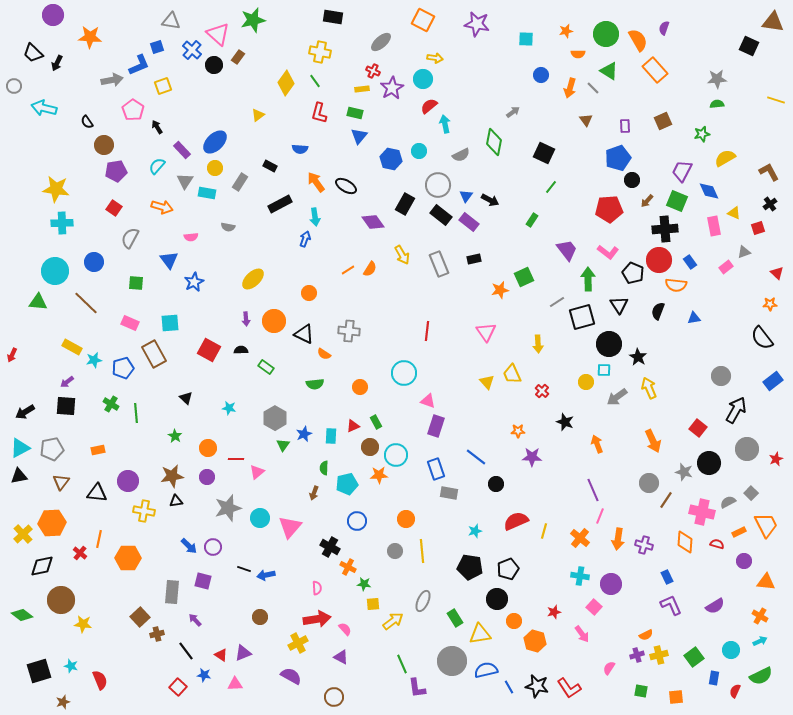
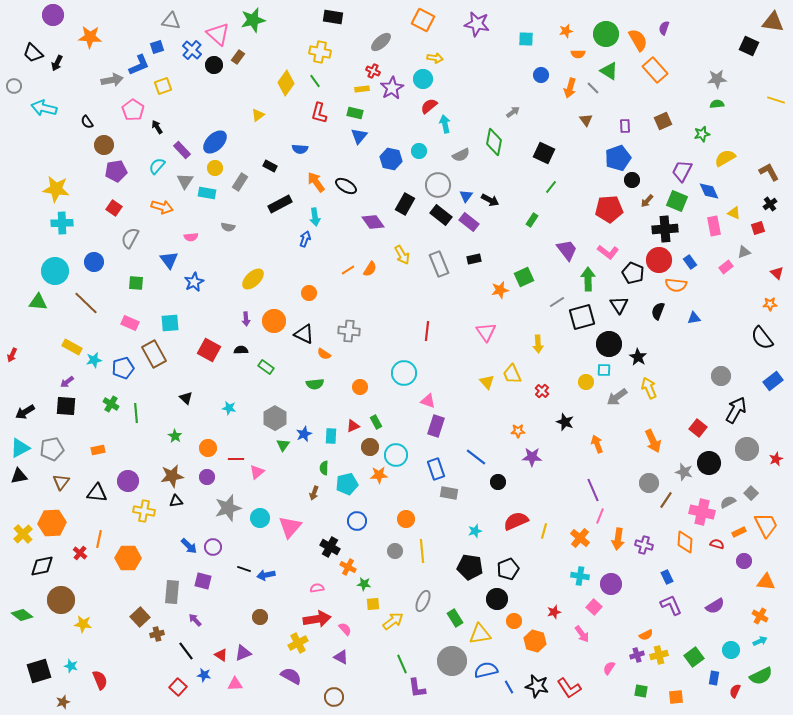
black circle at (496, 484): moved 2 px right, 2 px up
pink semicircle at (317, 588): rotated 96 degrees counterclockwise
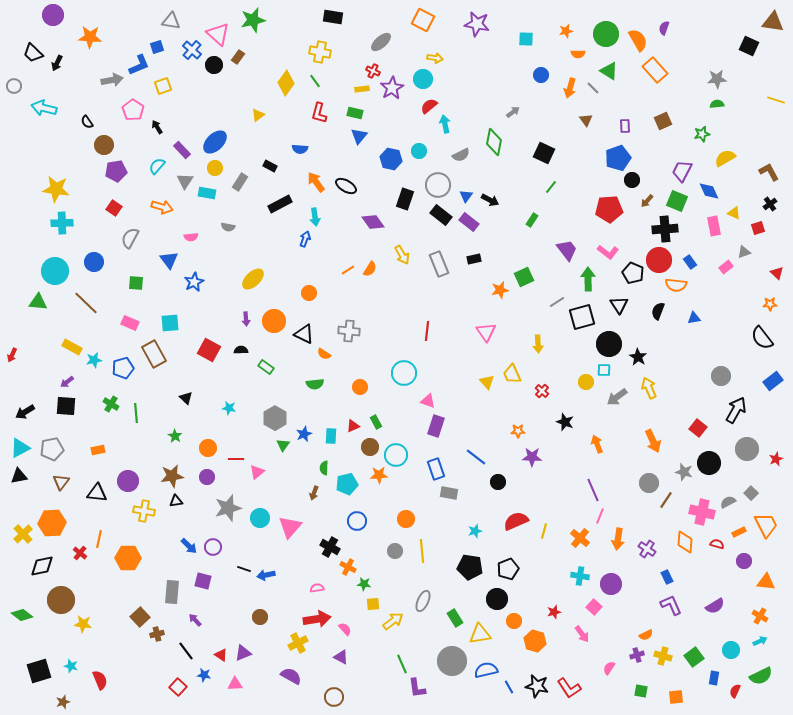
black rectangle at (405, 204): moved 5 px up; rotated 10 degrees counterclockwise
purple cross at (644, 545): moved 3 px right, 4 px down; rotated 18 degrees clockwise
yellow cross at (659, 655): moved 4 px right, 1 px down; rotated 30 degrees clockwise
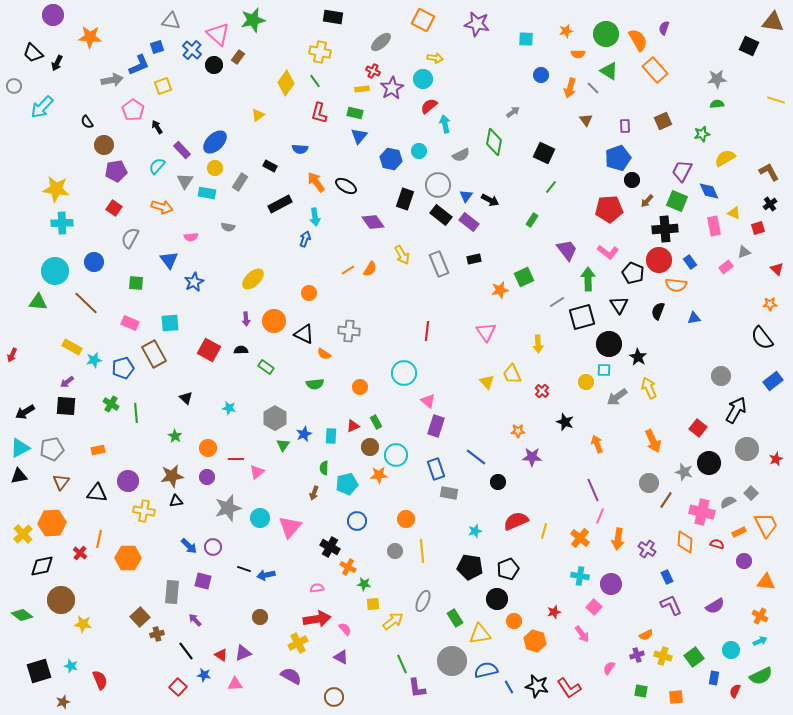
cyan arrow at (44, 108): moved 2 px left, 1 px up; rotated 60 degrees counterclockwise
red triangle at (777, 273): moved 4 px up
pink triangle at (428, 401): rotated 21 degrees clockwise
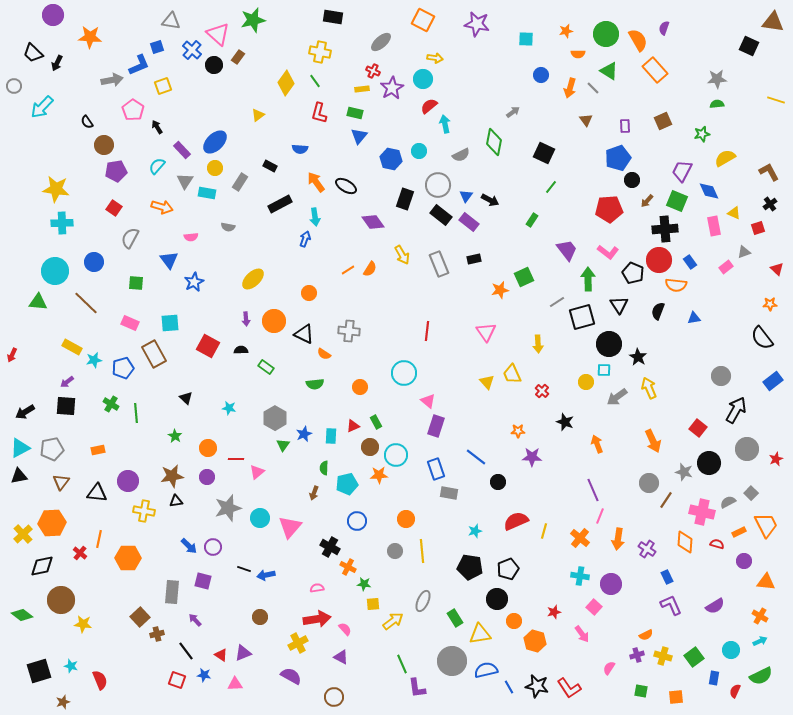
red square at (209, 350): moved 1 px left, 4 px up
red square at (178, 687): moved 1 px left, 7 px up; rotated 24 degrees counterclockwise
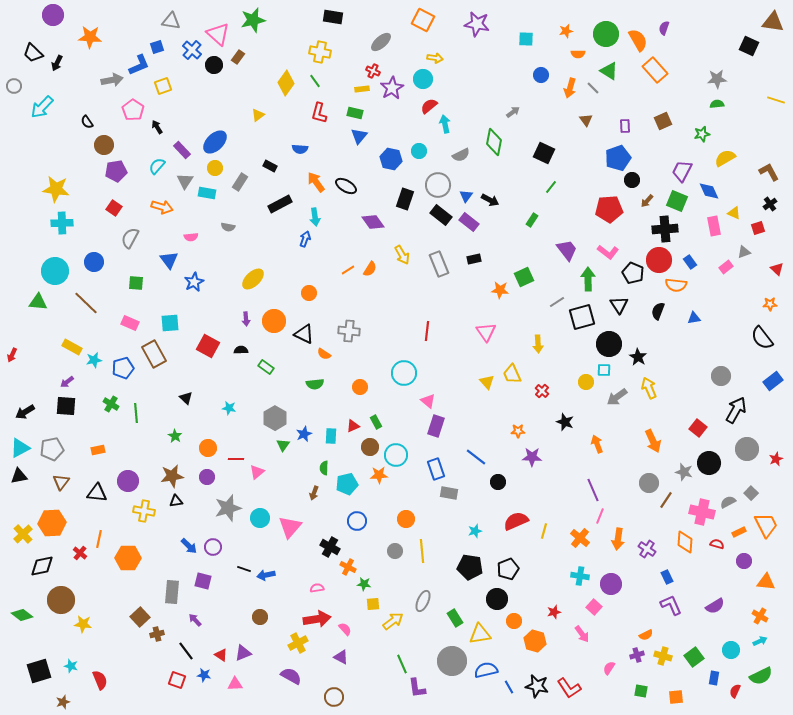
orange star at (500, 290): rotated 18 degrees clockwise
